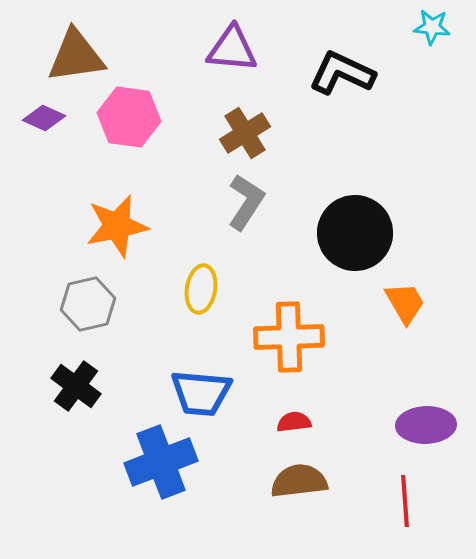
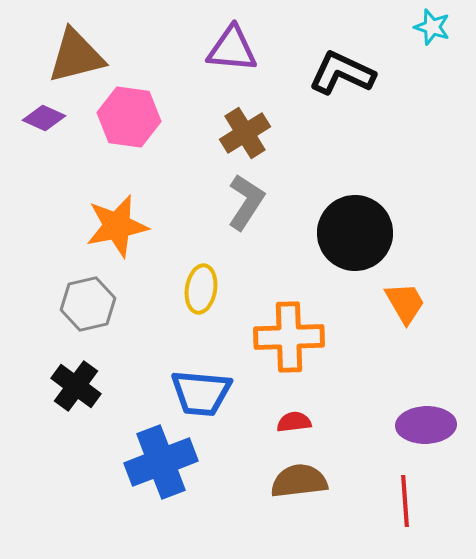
cyan star: rotated 12 degrees clockwise
brown triangle: rotated 6 degrees counterclockwise
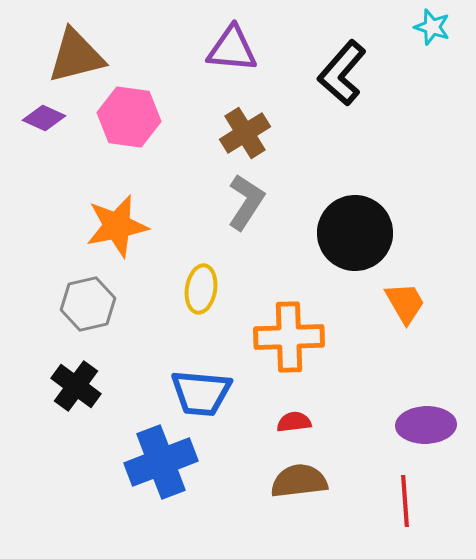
black L-shape: rotated 74 degrees counterclockwise
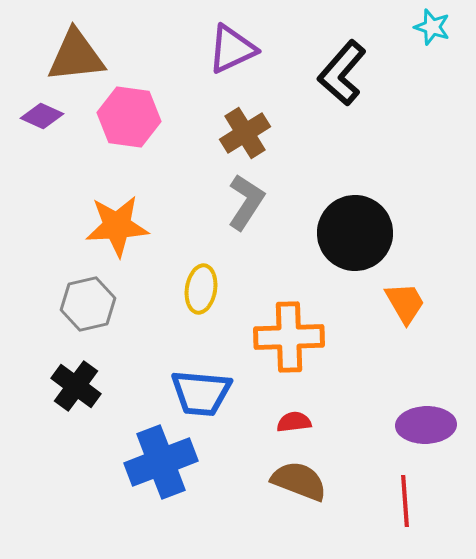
purple triangle: rotated 30 degrees counterclockwise
brown triangle: rotated 8 degrees clockwise
purple diamond: moved 2 px left, 2 px up
orange star: rotated 8 degrees clockwise
brown semicircle: rotated 28 degrees clockwise
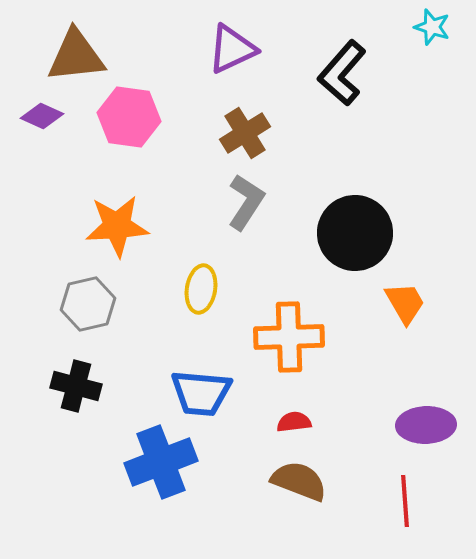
black cross: rotated 21 degrees counterclockwise
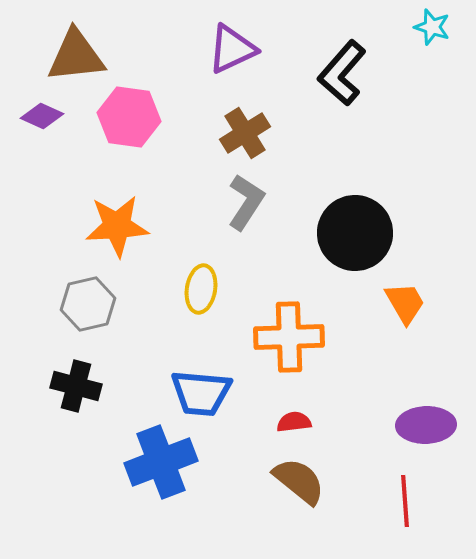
brown semicircle: rotated 18 degrees clockwise
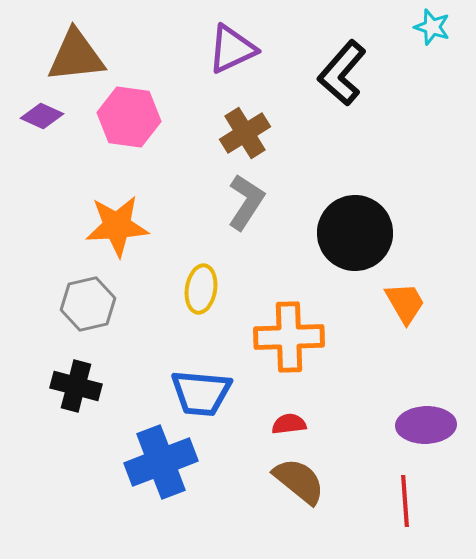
red semicircle: moved 5 px left, 2 px down
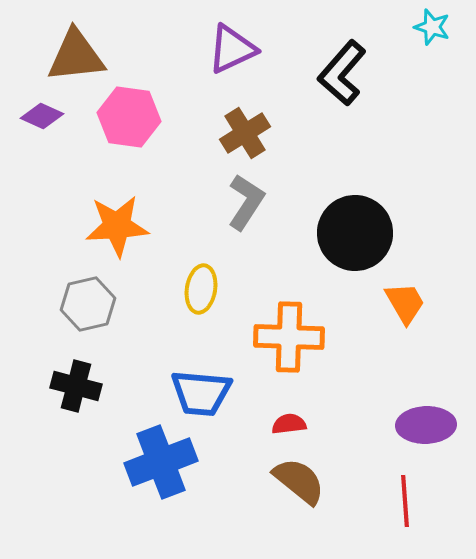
orange cross: rotated 4 degrees clockwise
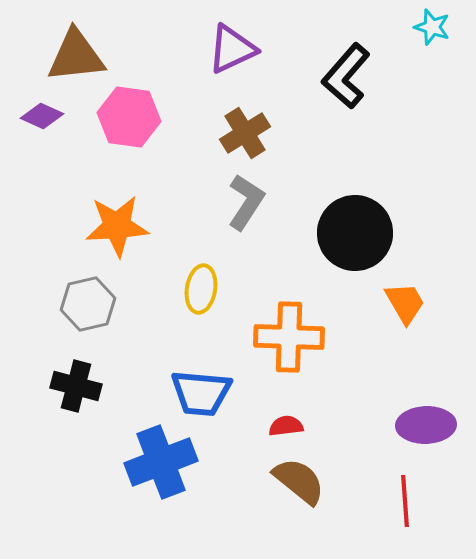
black L-shape: moved 4 px right, 3 px down
red semicircle: moved 3 px left, 2 px down
